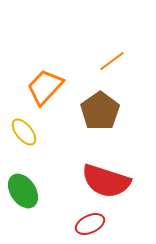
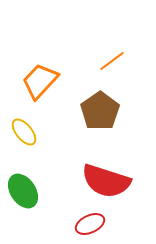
orange trapezoid: moved 5 px left, 6 px up
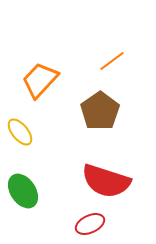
orange trapezoid: moved 1 px up
yellow ellipse: moved 4 px left
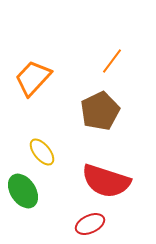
orange line: rotated 16 degrees counterclockwise
orange trapezoid: moved 7 px left, 2 px up
brown pentagon: rotated 9 degrees clockwise
yellow ellipse: moved 22 px right, 20 px down
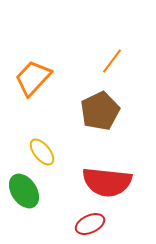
red semicircle: moved 1 px right, 1 px down; rotated 12 degrees counterclockwise
green ellipse: moved 1 px right
